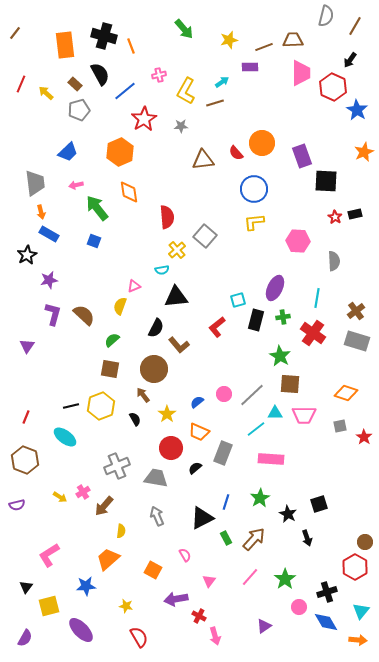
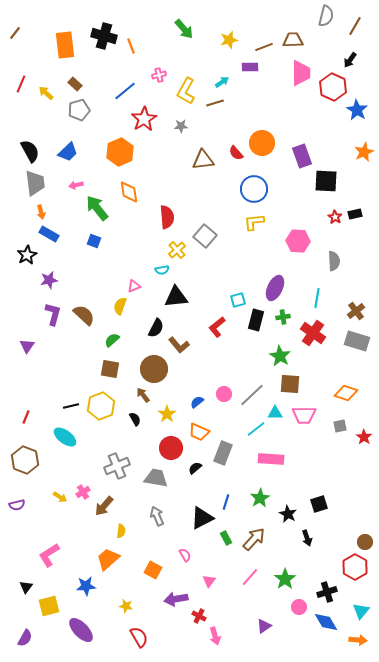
black semicircle at (100, 74): moved 70 px left, 77 px down
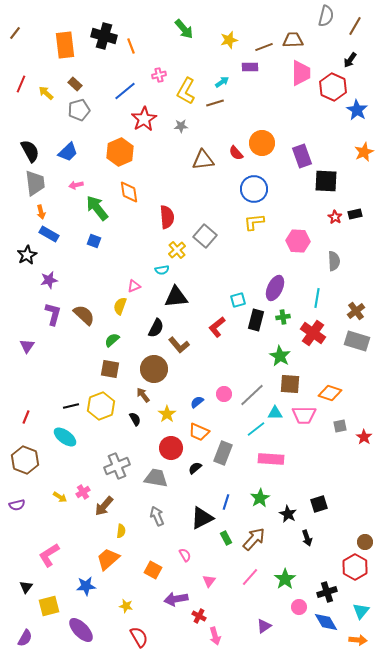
orange diamond at (346, 393): moved 16 px left
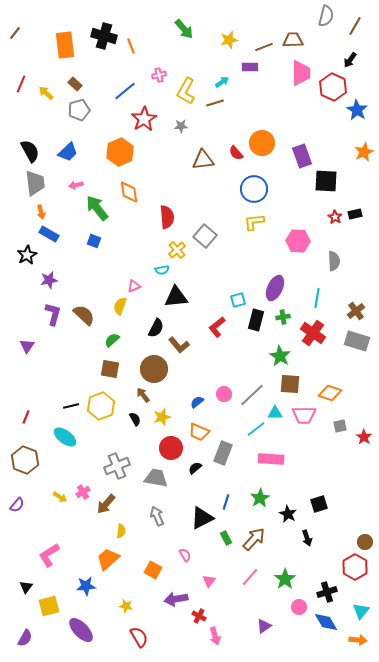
yellow star at (167, 414): moved 5 px left, 3 px down; rotated 18 degrees clockwise
purple semicircle at (17, 505): rotated 35 degrees counterclockwise
brown arrow at (104, 506): moved 2 px right, 2 px up
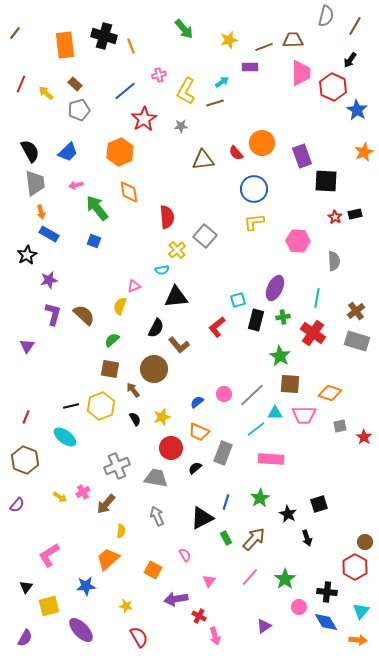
brown arrow at (143, 395): moved 10 px left, 5 px up
black cross at (327, 592): rotated 24 degrees clockwise
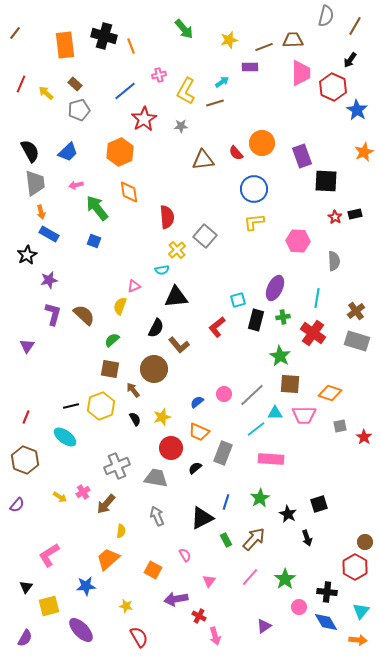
green rectangle at (226, 538): moved 2 px down
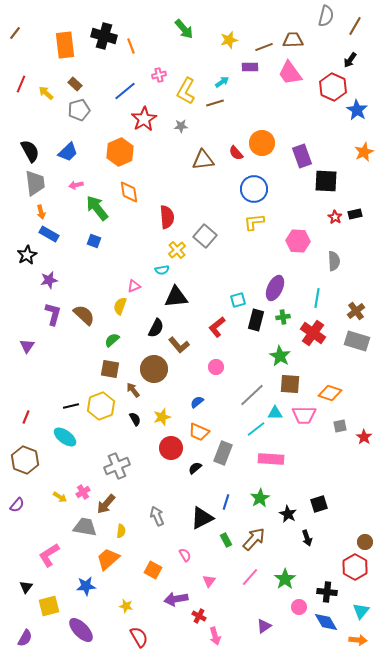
pink trapezoid at (301, 73): moved 11 px left; rotated 144 degrees clockwise
pink circle at (224, 394): moved 8 px left, 27 px up
gray trapezoid at (156, 478): moved 71 px left, 49 px down
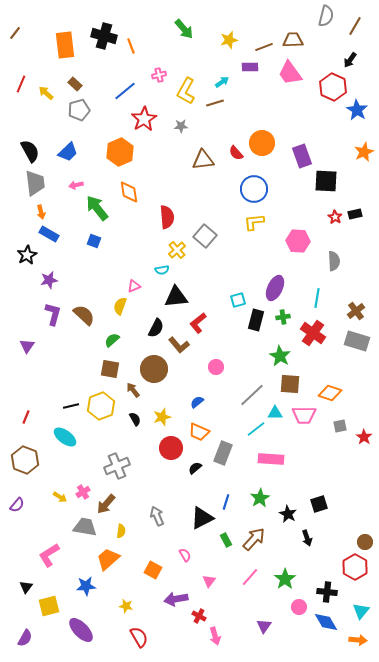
red L-shape at (217, 327): moved 19 px left, 4 px up
purple triangle at (264, 626): rotated 21 degrees counterclockwise
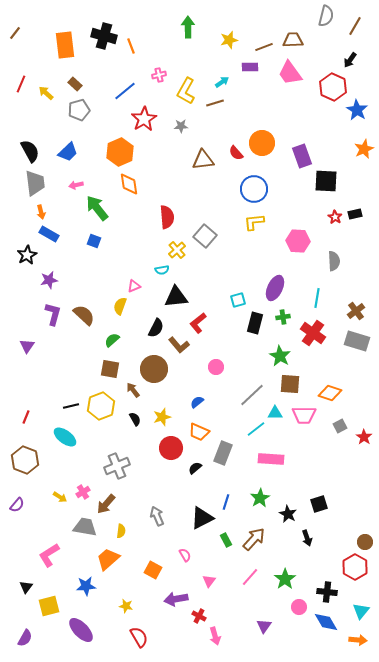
green arrow at (184, 29): moved 4 px right, 2 px up; rotated 140 degrees counterclockwise
orange star at (364, 152): moved 3 px up
orange diamond at (129, 192): moved 8 px up
black rectangle at (256, 320): moved 1 px left, 3 px down
gray square at (340, 426): rotated 16 degrees counterclockwise
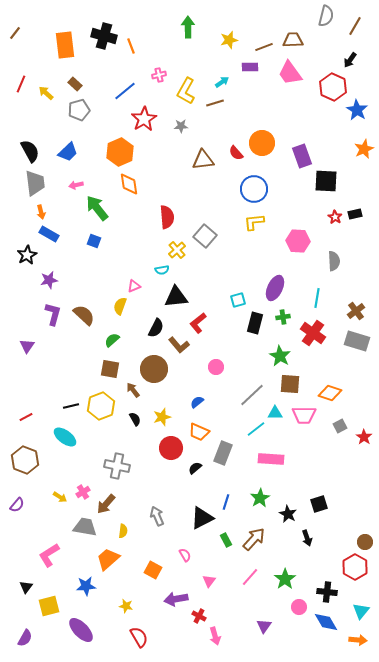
red line at (26, 417): rotated 40 degrees clockwise
gray cross at (117, 466): rotated 35 degrees clockwise
yellow semicircle at (121, 531): moved 2 px right
